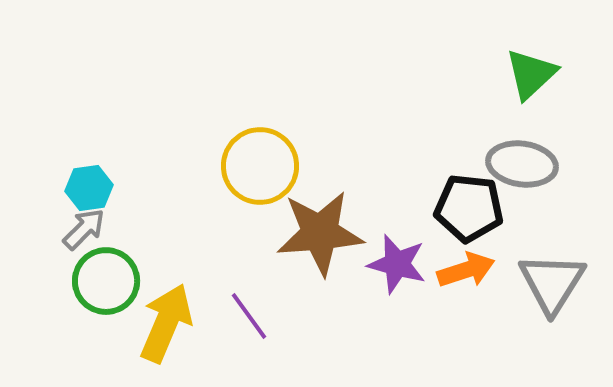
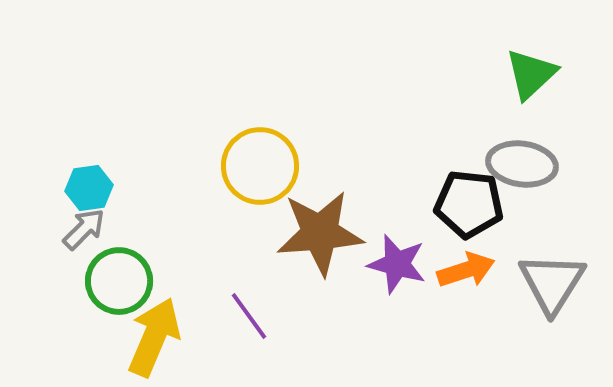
black pentagon: moved 4 px up
green circle: moved 13 px right
yellow arrow: moved 12 px left, 14 px down
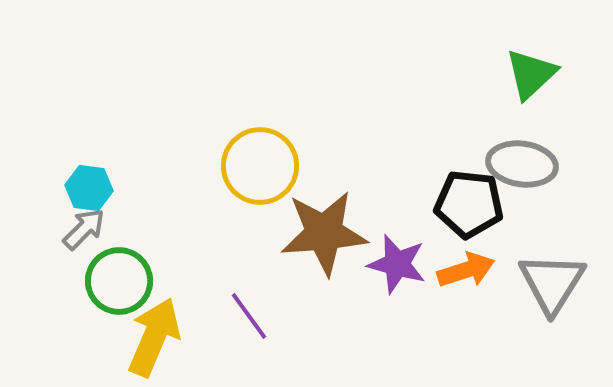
cyan hexagon: rotated 15 degrees clockwise
brown star: moved 4 px right
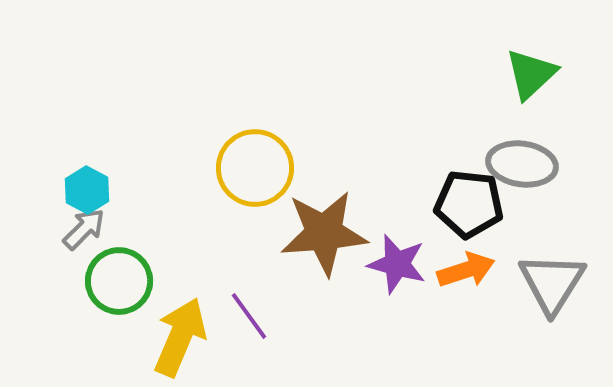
yellow circle: moved 5 px left, 2 px down
cyan hexagon: moved 2 px left, 2 px down; rotated 21 degrees clockwise
yellow arrow: moved 26 px right
